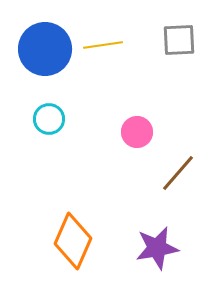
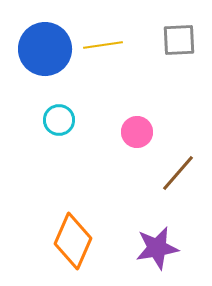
cyan circle: moved 10 px right, 1 px down
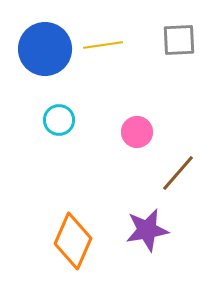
purple star: moved 10 px left, 18 px up
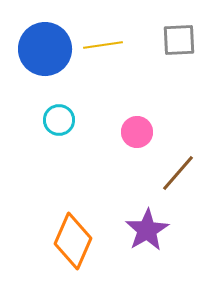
purple star: rotated 21 degrees counterclockwise
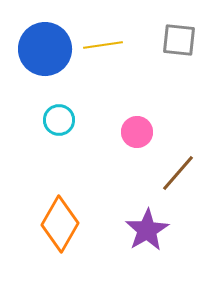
gray square: rotated 9 degrees clockwise
orange diamond: moved 13 px left, 17 px up; rotated 6 degrees clockwise
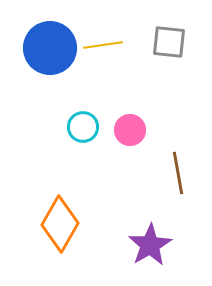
gray square: moved 10 px left, 2 px down
blue circle: moved 5 px right, 1 px up
cyan circle: moved 24 px right, 7 px down
pink circle: moved 7 px left, 2 px up
brown line: rotated 51 degrees counterclockwise
purple star: moved 3 px right, 15 px down
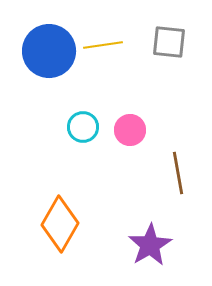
blue circle: moved 1 px left, 3 px down
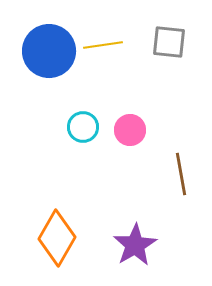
brown line: moved 3 px right, 1 px down
orange diamond: moved 3 px left, 14 px down
purple star: moved 15 px left
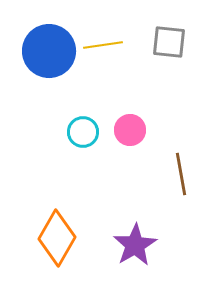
cyan circle: moved 5 px down
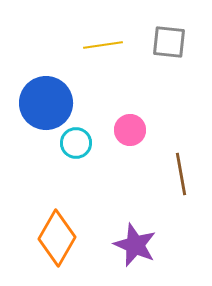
blue circle: moved 3 px left, 52 px down
cyan circle: moved 7 px left, 11 px down
purple star: rotated 18 degrees counterclockwise
